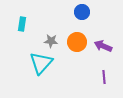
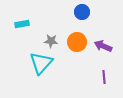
cyan rectangle: rotated 72 degrees clockwise
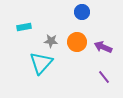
cyan rectangle: moved 2 px right, 3 px down
purple arrow: moved 1 px down
purple line: rotated 32 degrees counterclockwise
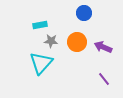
blue circle: moved 2 px right, 1 px down
cyan rectangle: moved 16 px right, 2 px up
purple line: moved 2 px down
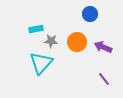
blue circle: moved 6 px right, 1 px down
cyan rectangle: moved 4 px left, 4 px down
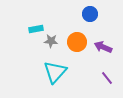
cyan triangle: moved 14 px right, 9 px down
purple line: moved 3 px right, 1 px up
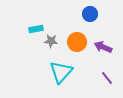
cyan triangle: moved 6 px right
